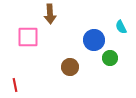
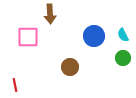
cyan semicircle: moved 2 px right, 8 px down
blue circle: moved 4 px up
green circle: moved 13 px right
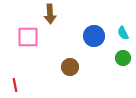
cyan semicircle: moved 2 px up
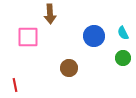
brown circle: moved 1 px left, 1 px down
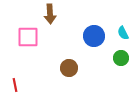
green circle: moved 2 px left
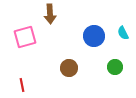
pink square: moved 3 px left; rotated 15 degrees counterclockwise
green circle: moved 6 px left, 9 px down
red line: moved 7 px right
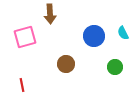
brown circle: moved 3 px left, 4 px up
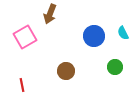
brown arrow: rotated 24 degrees clockwise
pink square: rotated 15 degrees counterclockwise
brown circle: moved 7 px down
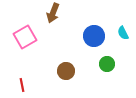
brown arrow: moved 3 px right, 1 px up
green circle: moved 8 px left, 3 px up
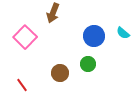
cyan semicircle: rotated 24 degrees counterclockwise
pink square: rotated 15 degrees counterclockwise
green circle: moved 19 px left
brown circle: moved 6 px left, 2 px down
red line: rotated 24 degrees counterclockwise
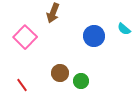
cyan semicircle: moved 1 px right, 4 px up
green circle: moved 7 px left, 17 px down
